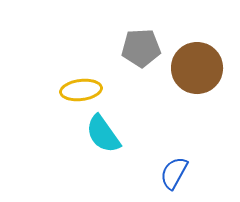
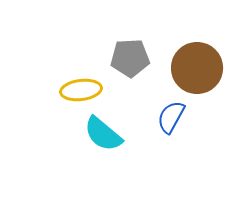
gray pentagon: moved 11 px left, 10 px down
cyan semicircle: rotated 15 degrees counterclockwise
blue semicircle: moved 3 px left, 56 px up
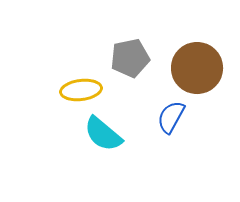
gray pentagon: rotated 9 degrees counterclockwise
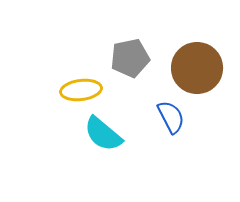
blue semicircle: rotated 124 degrees clockwise
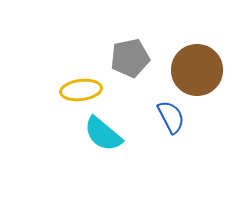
brown circle: moved 2 px down
